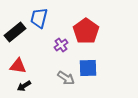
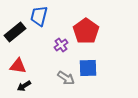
blue trapezoid: moved 2 px up
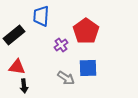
blue trapezoid: moved 2 px right; rotated 10 degrees counterclockwise
black rectangle: moved 1 px left, 3 px down
red triangle: moved 1 px left, 1 px down
black arrow: rotated 64 degrees counterclockwise
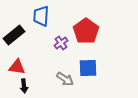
purple cross: moved 2 px up
gray arrow: moved 1 px left, 1 px down
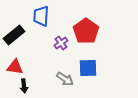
red triangle: moved 2 px left
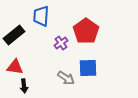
gray arrow: moved 1 px right, 1 px up
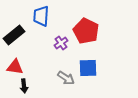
red pentagon: rotated 10 degrees counterclockwise
